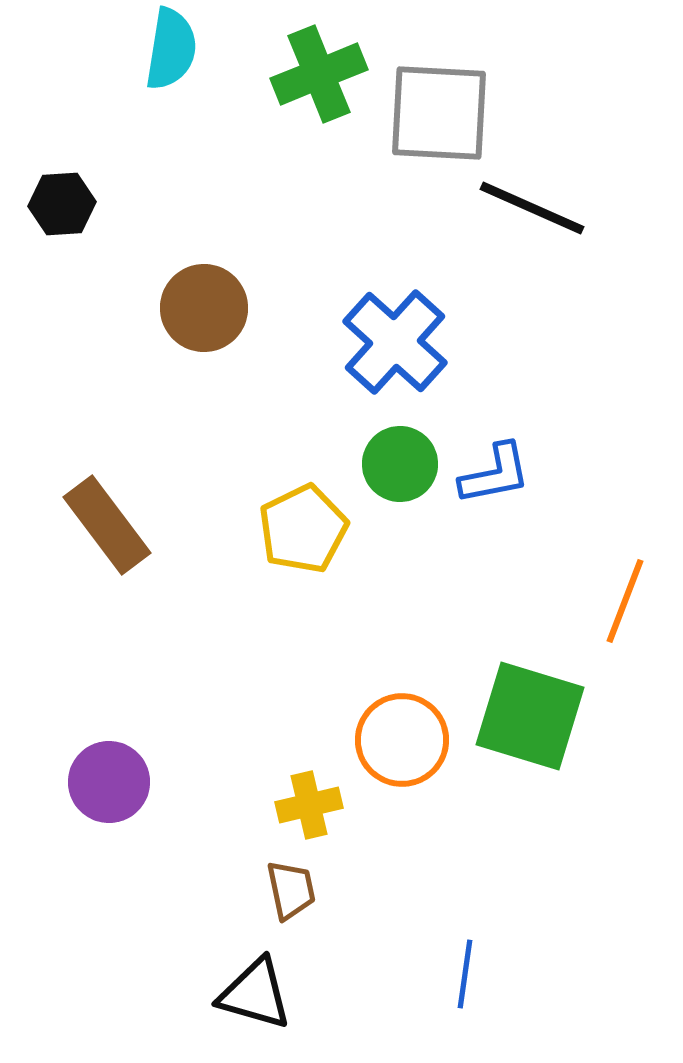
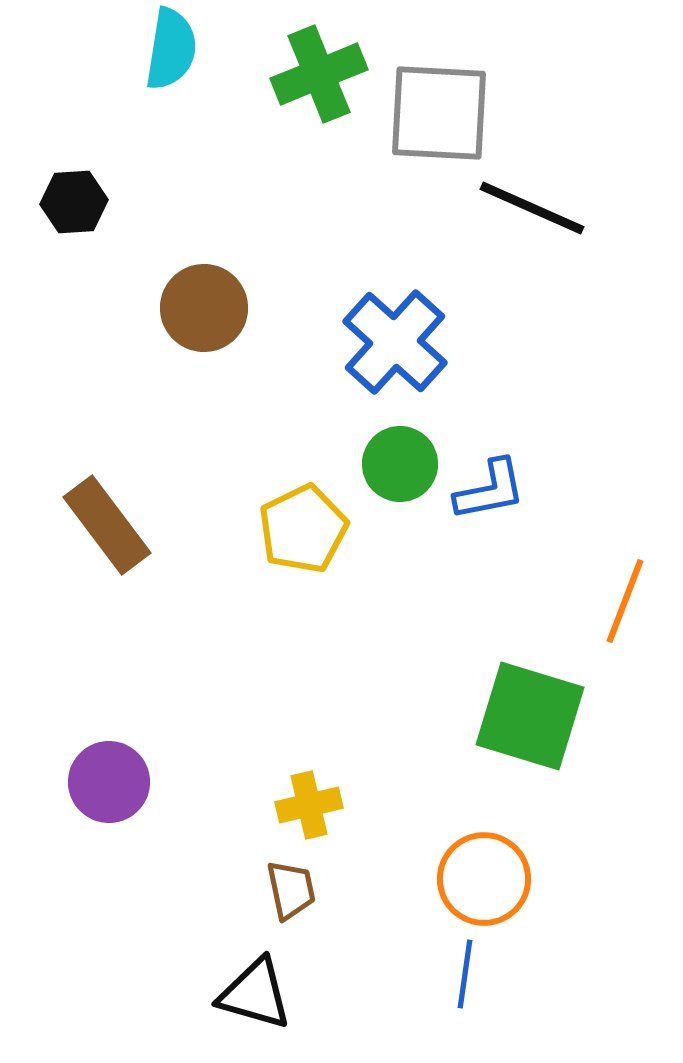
black hexagon: moved 12 px right, 2 px up
blue L-shape: moved 5 px left, 16 px down
orange circle: moved 82 px right, 139 px down
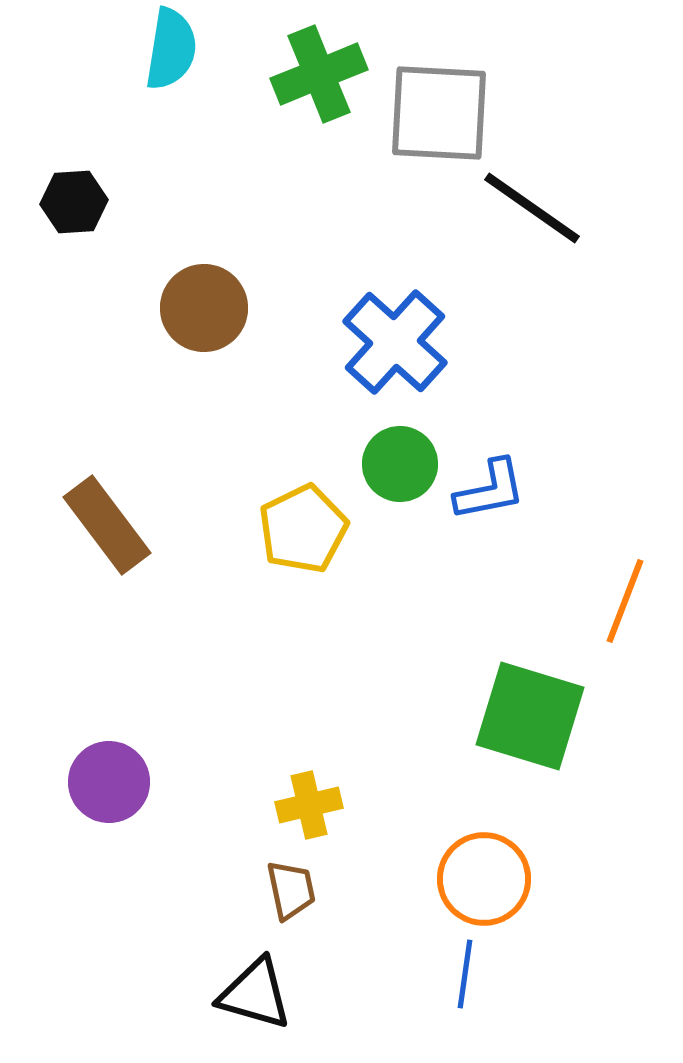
black line: rotated 11 degrees clockwise
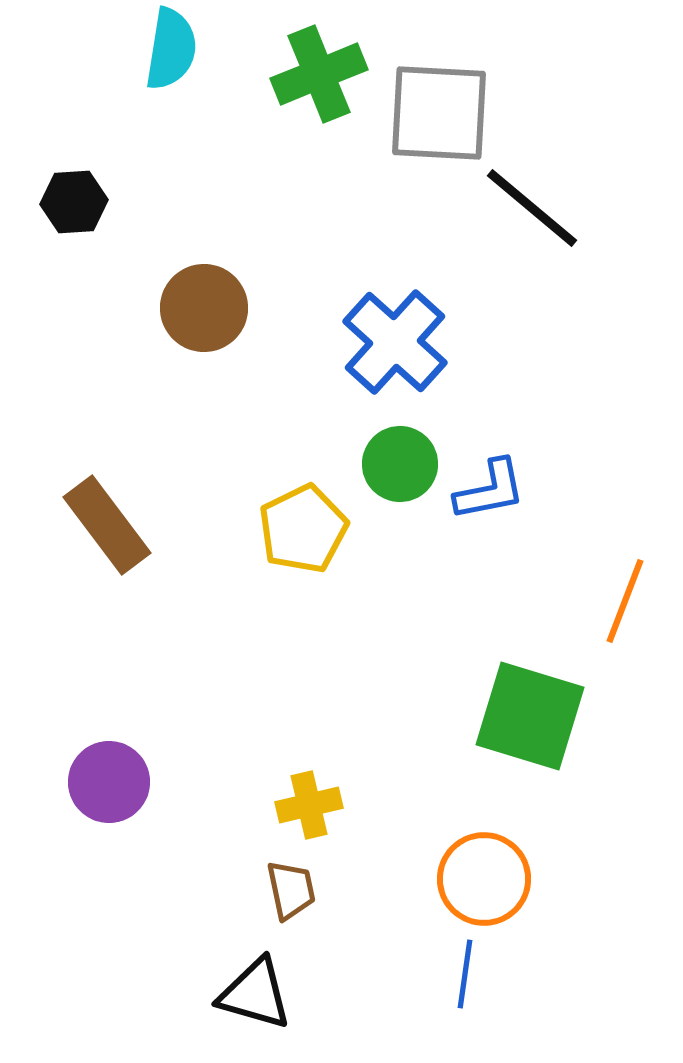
black line: rotated 5 degrees clockwise
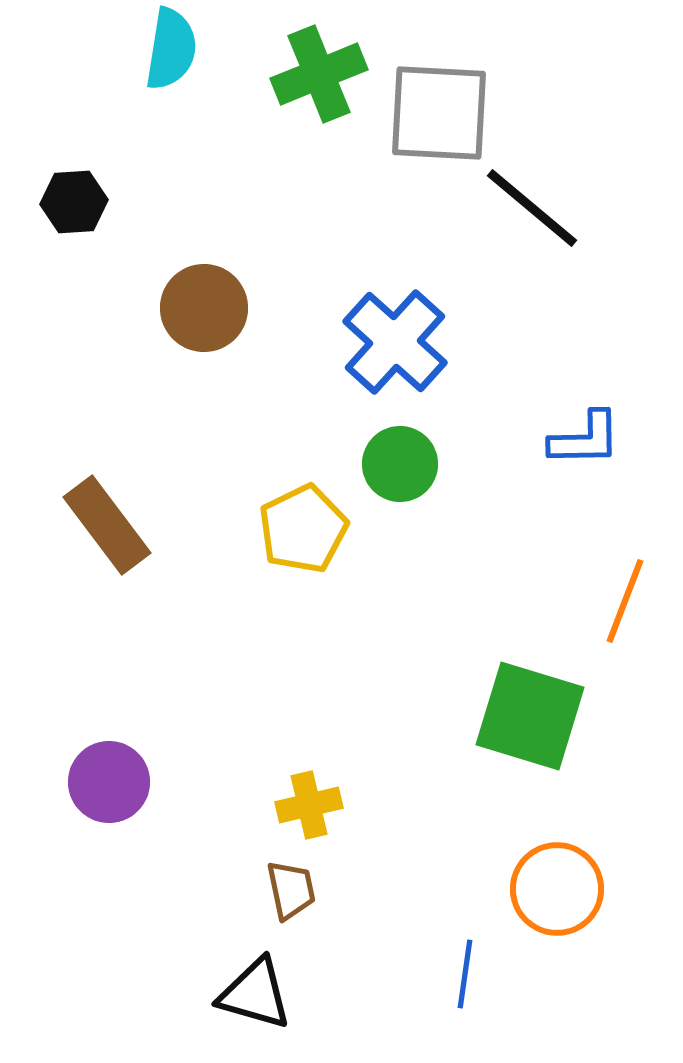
blue L-shape: moved 95 px right, 51 px up; rotated 10 degrees clockwise
orange circle: moved 73 px right, 10 px down
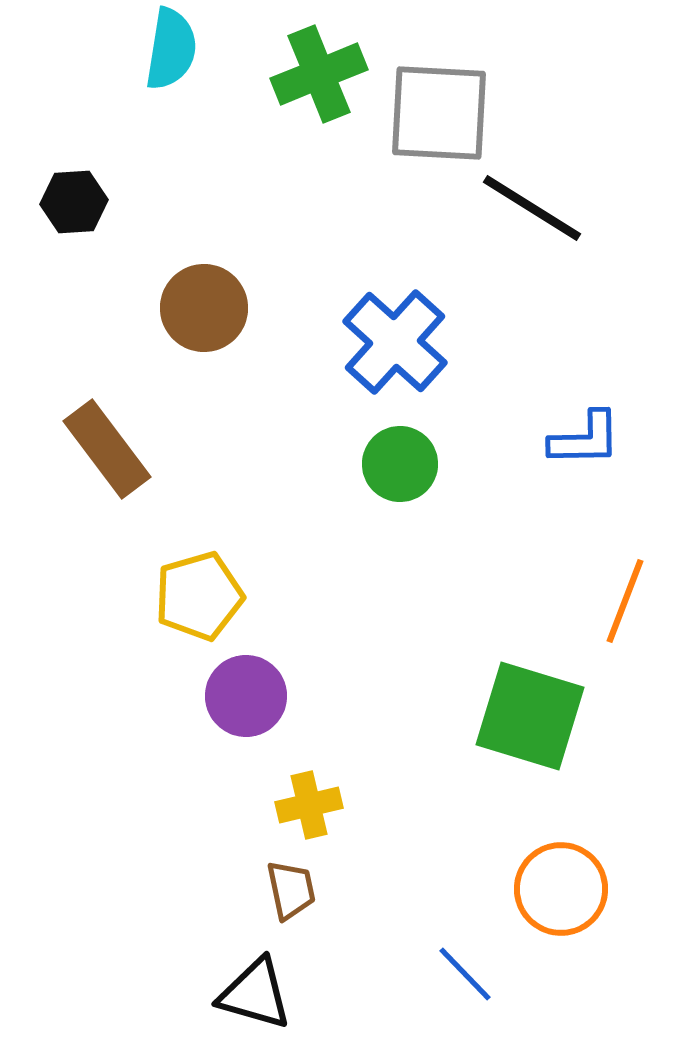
black line: rotated 8 degrees counterclockwise
brown rectangle: moved 76 px up
yellow pentagon: moved 104 px left, 67 px down; rotated 10 degrees clockwise
purple circle: moved 137 px right, 86 px up
orange circle: moved 4 px right
blue line: rotated 52 degrees counterclockwise
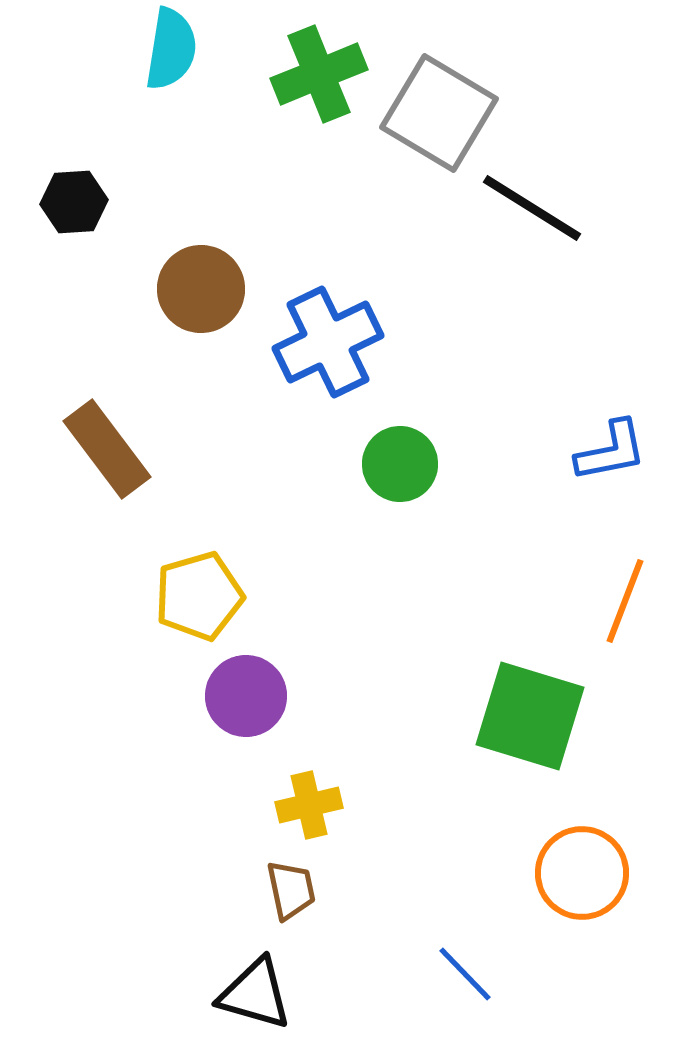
gray square: rotated 28 degrees clockwise
brown circle: moved 3 px left, 19 px up
blue cross: moved 67 px left; rotated 22 degrees clockwise
blue L-shape: moved 26 px right, 12 px down; rotated 10 degrees counterclockwise
orange circle: moved 21 px right, 16 px up
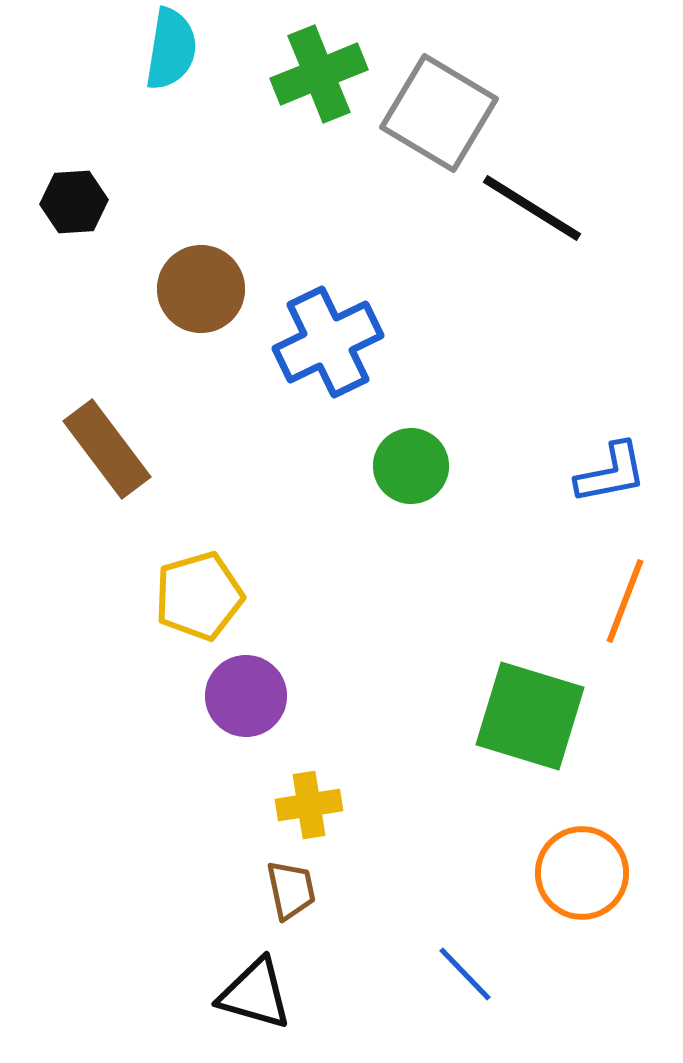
blue L-shape: moved 22 px down
green circle: moved 11 px right, 2 px down
yellow cross: rotated 4 degrees clockwise
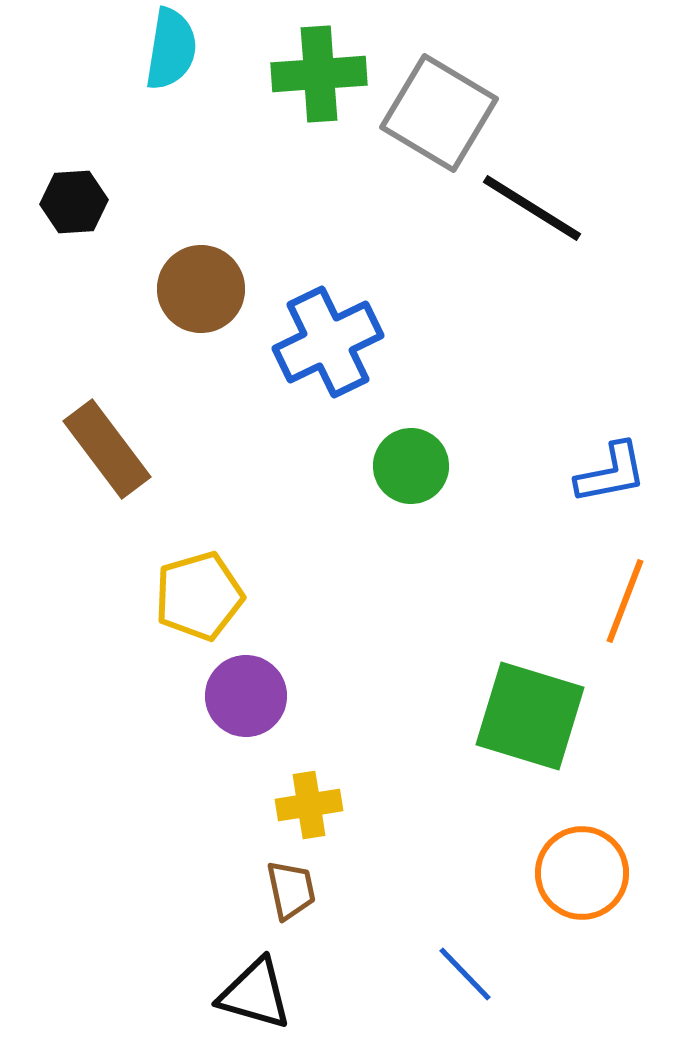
green cross: rotated 18 degrees clockwise
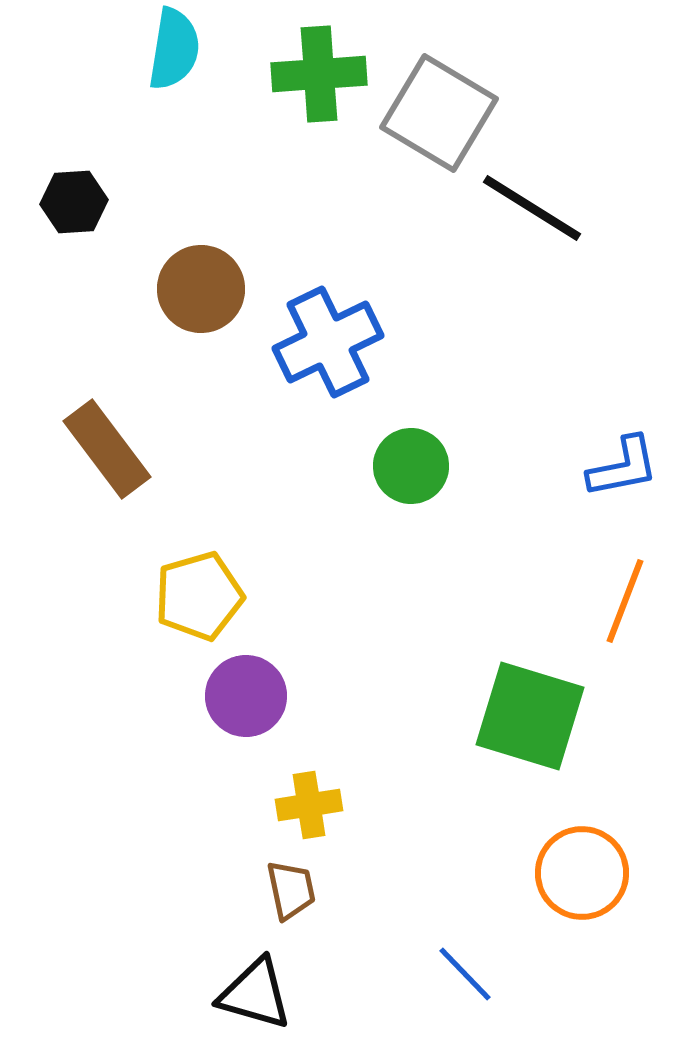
cyan semicircle: moved 3 px right
blue L-shape: moved 12 px right, 6 px up
